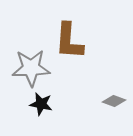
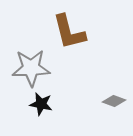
brown L-shape: moved 9 px up; rotated 18 degrees counterclockwise
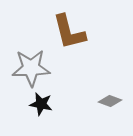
gray diamond: moved 4 px left
